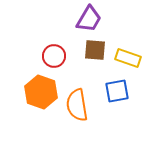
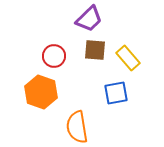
purple trapezoid: rotated 16 degrees clockwise
yellow rectangle: rotated 30 degrees clockwise
blue square: moved 1 px left, 2 px down
orange semicircle: moved 22 px down
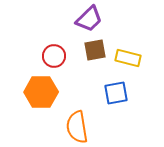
brown square: rotated 15 degrees counterclockwise
yellow rectangle: rotated 35 degrees counterclockwise
orange hexagon: rotated 20 degrees counterclockwise
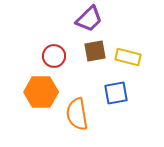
brown square: moved 1 px down
yellow rectangle: moved 1 px up
orange semicircle: moved 13 px up
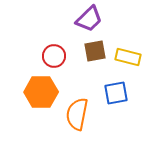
orange semicircle: rotated 20 degrees clockwise
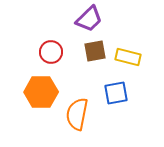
red circle: moved 3 px left, 4 px up
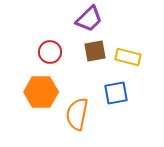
red circle: moved 1 px left
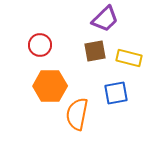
purple trapezoid: moved 16 px right
red circle: moved 10 px left, 7 px up
yellow rectangle: moved 1 px right, 1 px down
orange hexagon: moved 9 px right, 6 px up
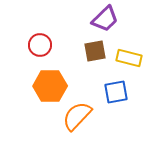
blue square: moved 1 px up
orange semicircle: moved 2 px down; rotated 32 degrees clockwise
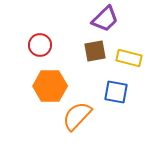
blue square: rotated 20 degrees clockwise
